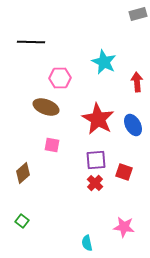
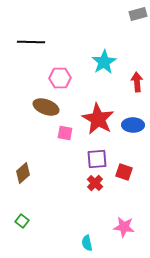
cyan star: rotated 15 degrees clockwise
blue ellipse: rotated 60 degrees counterclockwise
pink square: moved 13 px right, 12 px up
purple square: moved 1 px right, 1 px up
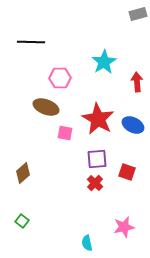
blue ellipse: rotated 25 degrees clockwise
red square: moved 3 px right
pink star: rotated 20 degrees counterclockwise
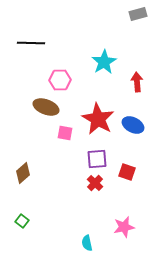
black line: moved 1 px down
pink hexagon: moved 2 px down
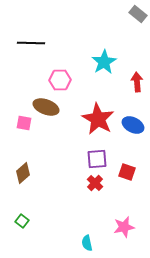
gray rectangle: rotated 54 degrees clockwise
pink square: moved 41 px left, 10 px up
